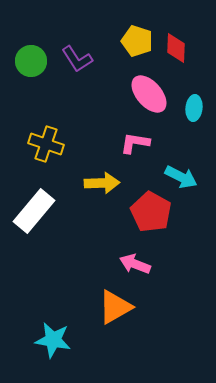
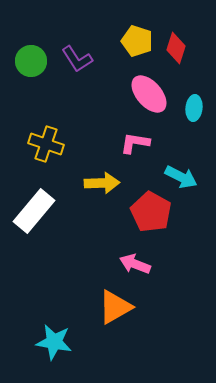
red diamond: rotated 16 degrees clockwise
cyan star: moved 1 px right, 2 px down
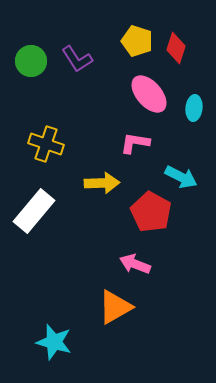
cyan star: rotated 6 degrees clockwise
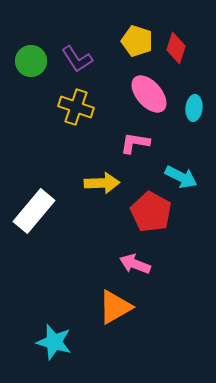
yellow cross: moved 30 px right, 37 px up
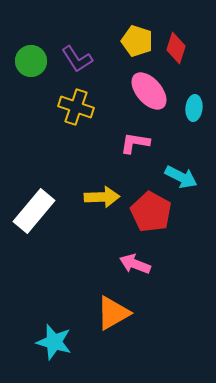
pink ellipse: moved 3 px up
yellow arrow: moved 14 px down
orange triangle: moved 2 px left, 6 px down
